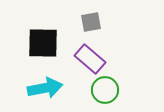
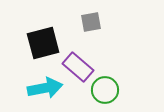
black square: rotated 16 degrees counterclockwise
purple rectangle: moved 12 px left, 8 px down
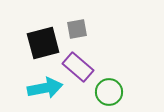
gray square: moved 14 px left, 7 px down
green circle: moved 4 px right, 2 px down
